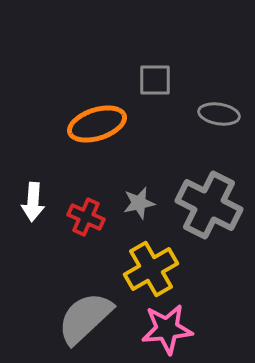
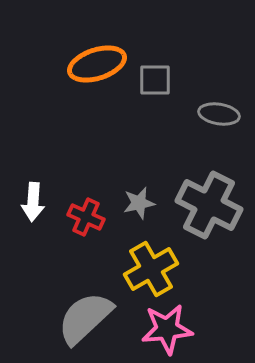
orange ellipse: moved 60 px up
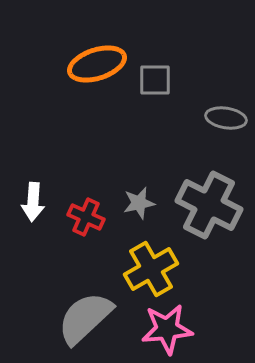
gray ellipse: moved 7 px right, 4 px down
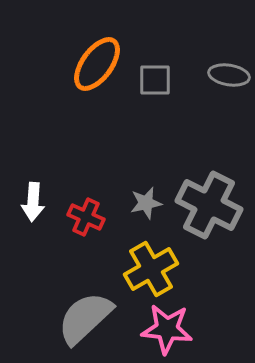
orange ellipse: rotated 36 degrees counterclockwise
gray ellipse: moved 3 px right, 43 px up
gray star: moved 7 px right
pink star: rotated 12 degrees clockwise
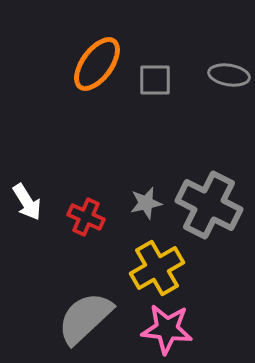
white arrow: moved 6 px left; rotated 36 degrees counterclockwise
yellow cross: moved 6 px right, 1 px up
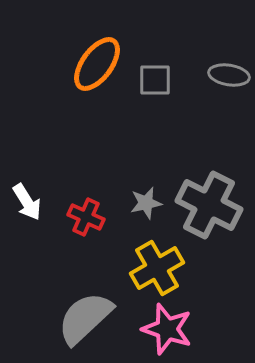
pink star: rotated 12 degrees clockwise
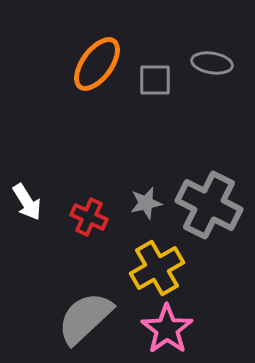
gray ellipse: moved 17 px left, 12 px up
red cross: moved 3 px right
pink star: rotated 18 degrees clockwise
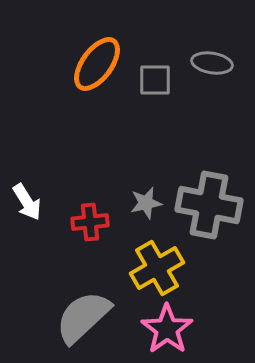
gray cross: rotated 16 degrees counterclockwise
red cross: moved 1 px right, 5 px down; rotated 30 degrees counterclockwise
gray semicircle: moved 2 px left, 1 px up
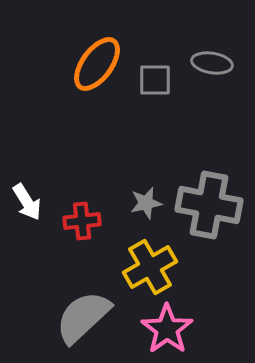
red cross: moved 8 px left, 1 px up
yellow cross: moved 7 px left, 1 px up
